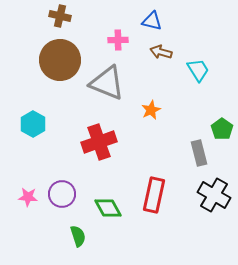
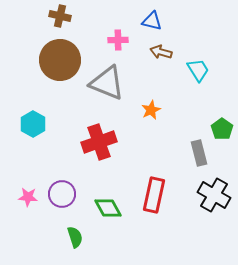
green semicircle: moved 3 px left, 1 px down
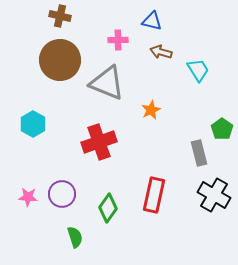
green diamond: rotated 64 degrees clockwise
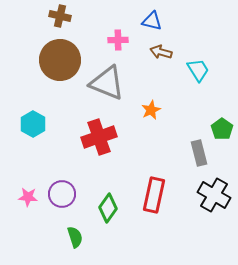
red cross: moved 5 px up
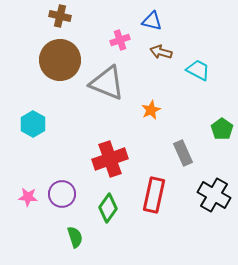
pink cross: moved 2 px right; rotated 18 degrees counterclockwise
cyan trapezoid: rotated 30 degrees counterclockwise
red cross: moved 11 px right, 22 px down
gray rectangle: moved 16 px left; rotated 10 degrees counterclockwise
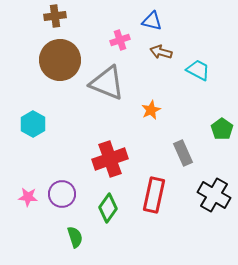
brown cross: moved 5 px left; rotated 20 degrees counterclockwise
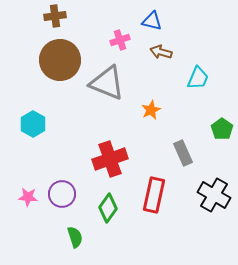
cyan trapezoid: moved 8 px down; rotated 85 degrees clockwise
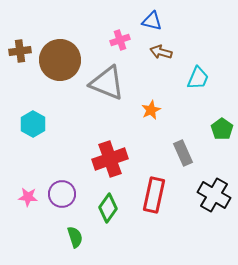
brown cross: moved 35 px left, 35 px down
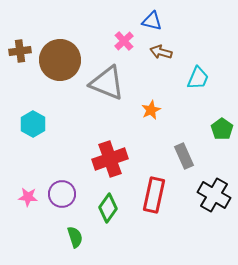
pink cross: moved 4 px right, 1 px down; rotated 24 degrees counterclockwise
gray rectangle: moved 1 px right, 3 px down
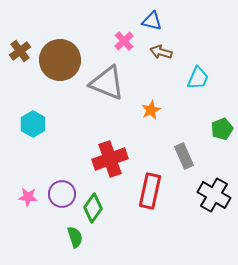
brown cross: rotated 30 degrees counterclockwise
green pentagon: rotated 15 degrees clockwise
red rectangle: moved 4 px left, 4 px up
green diamond: moved 15 px left
